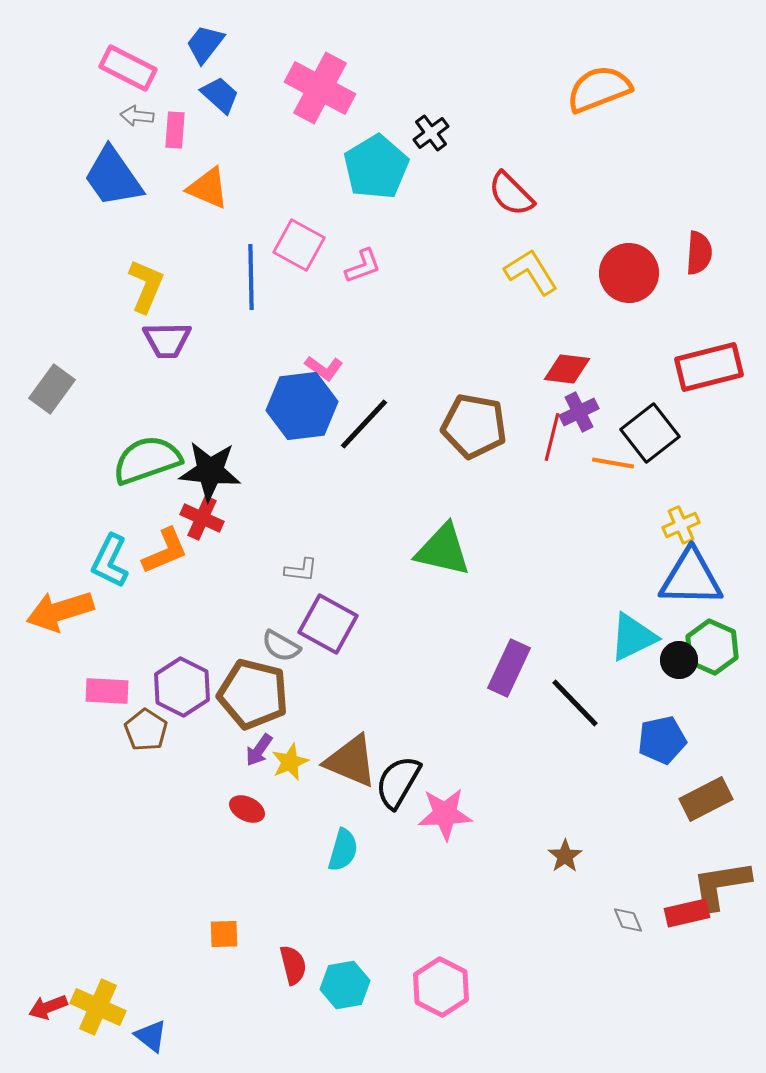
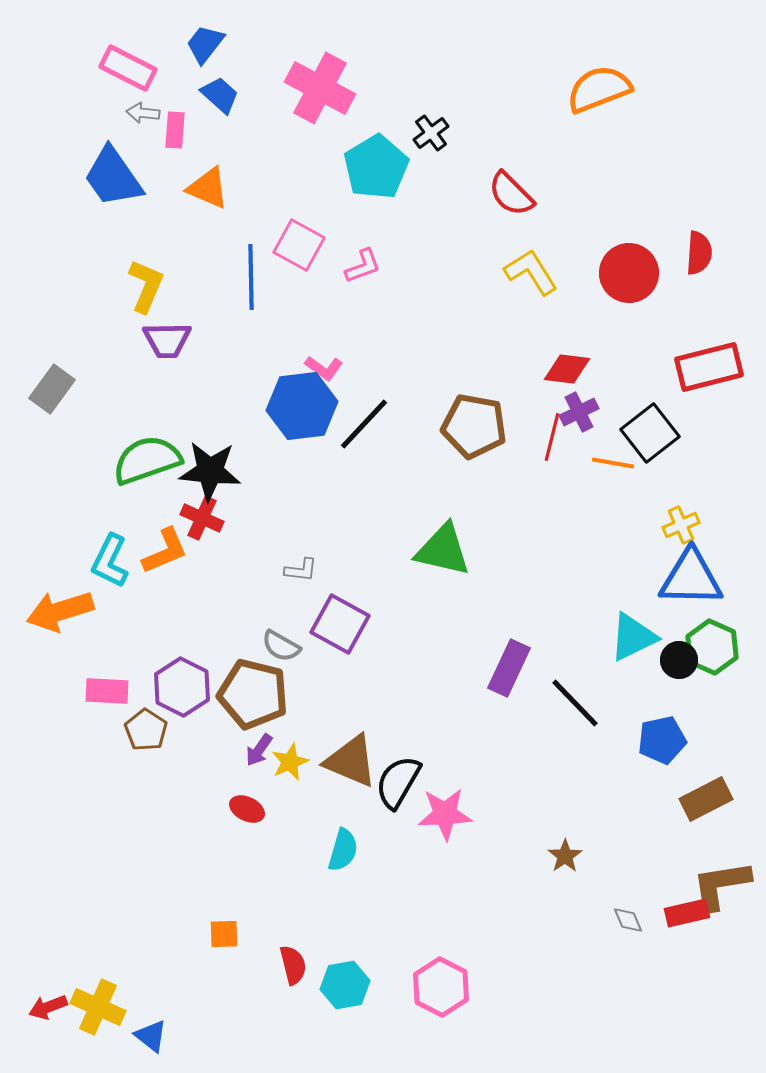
gray arrow at (137, 116): moved 6 px right, 3 px up
purple square at (328, 624): moved 12 px right
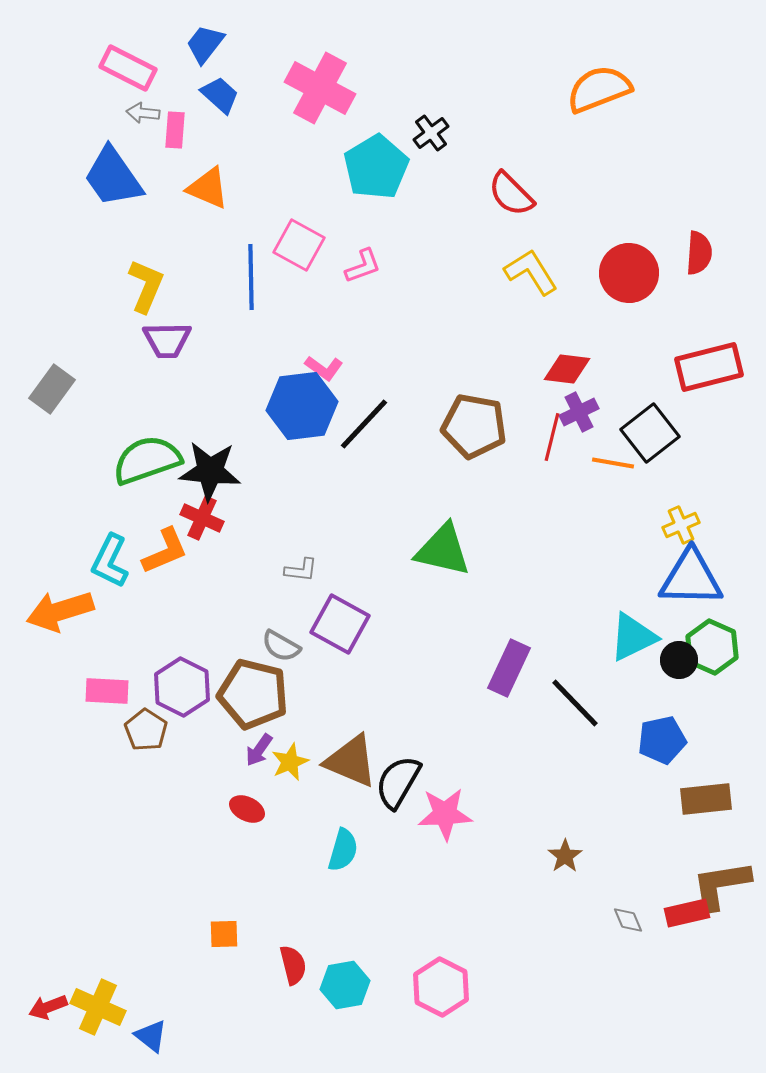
brown rectangle at (706, 799): rotated 21 degrees clockwise
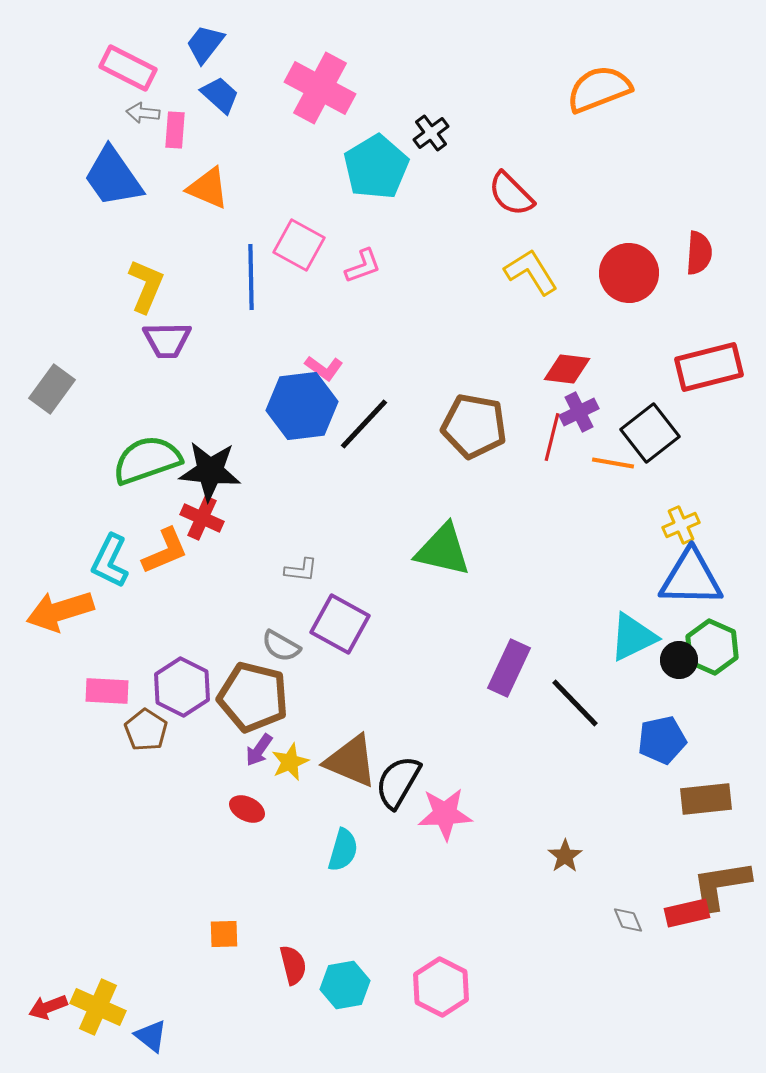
brown pentagon at (253, 694): moved 3 px down
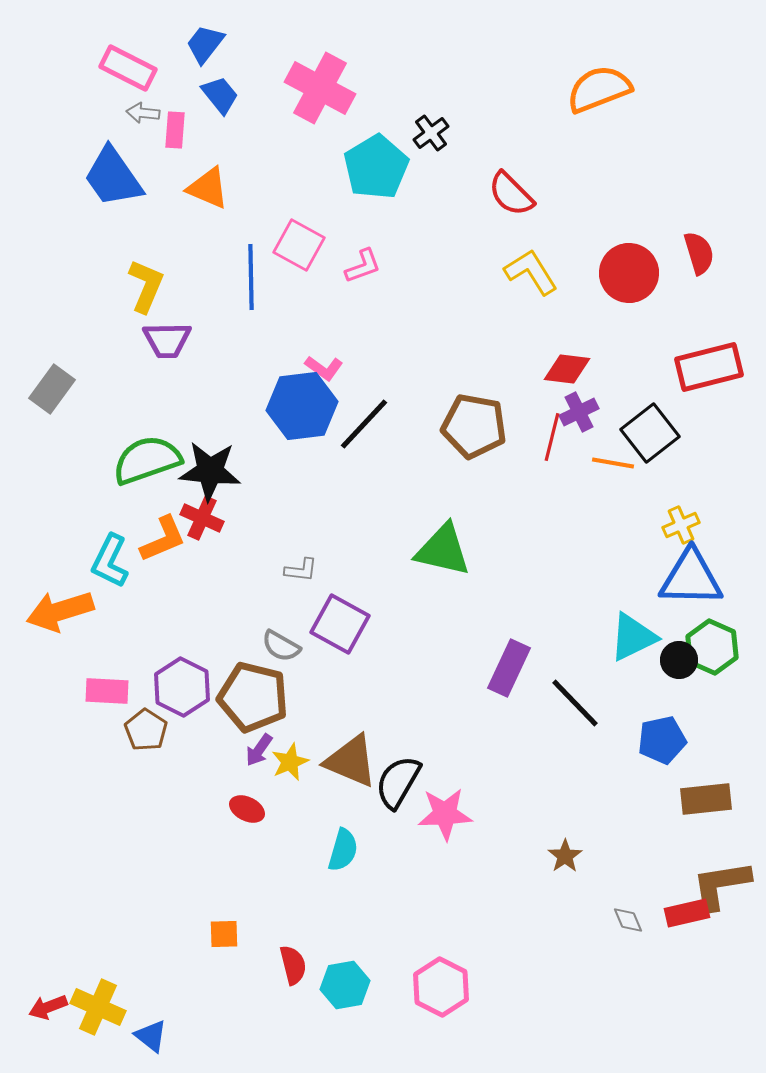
blue trapezoid at (220, 95): rotated 9 degrees clockwise
red semicircle at (699, 253): rotated 21 degrees counterclockwise
orange L-shape at (165, 551): moved 2 px left, 12 px up
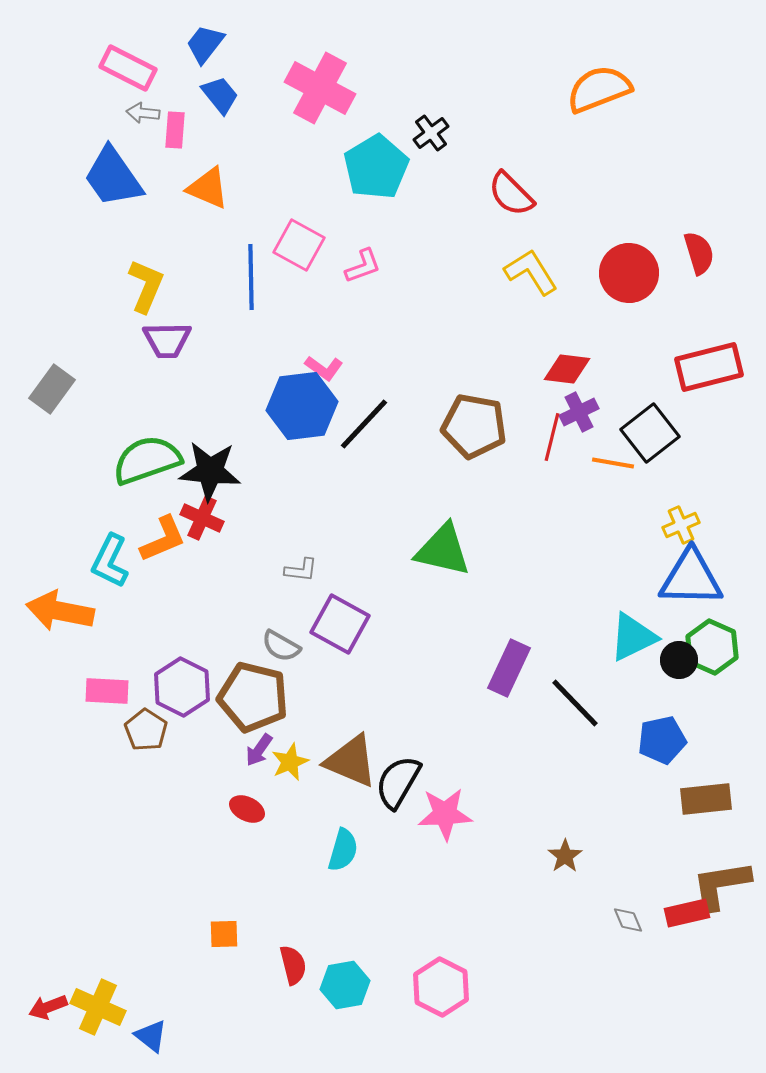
orange arrow at (60, 611): rotated 28 degrees clockwise
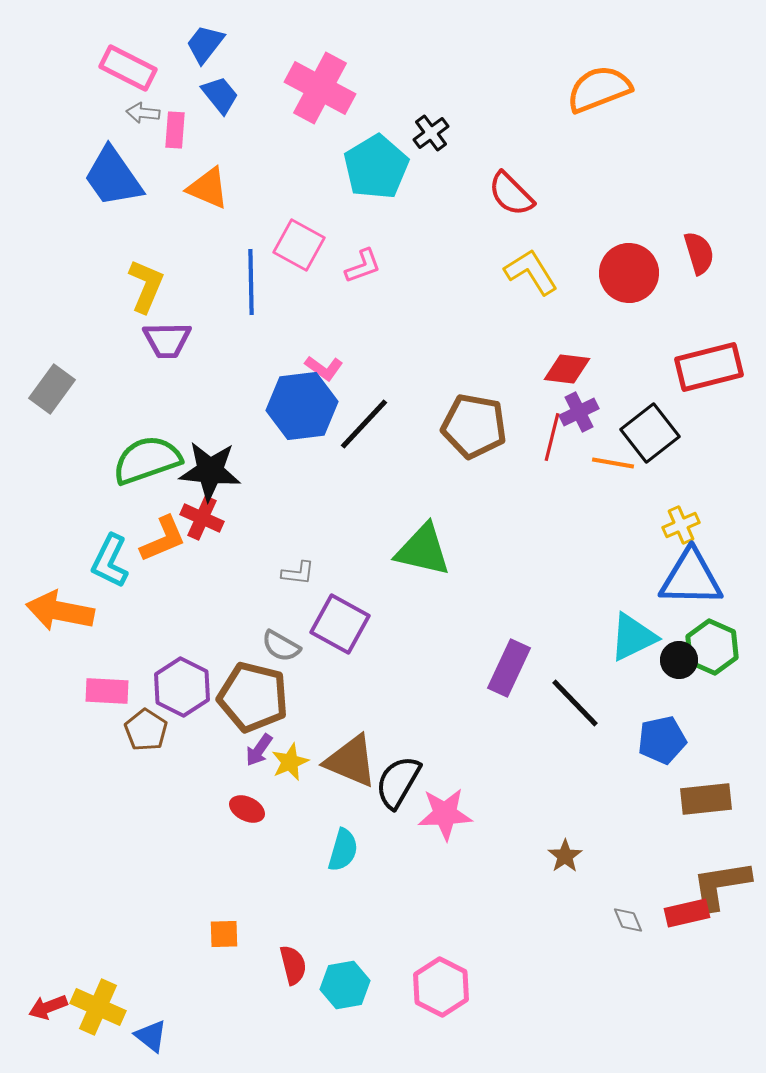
blue line at (251, 277): moved 5 px down
green triangle at (443, 550): moved 20 px left
gray L-shape at (301, 570): moved 3 px left, 3 px down
